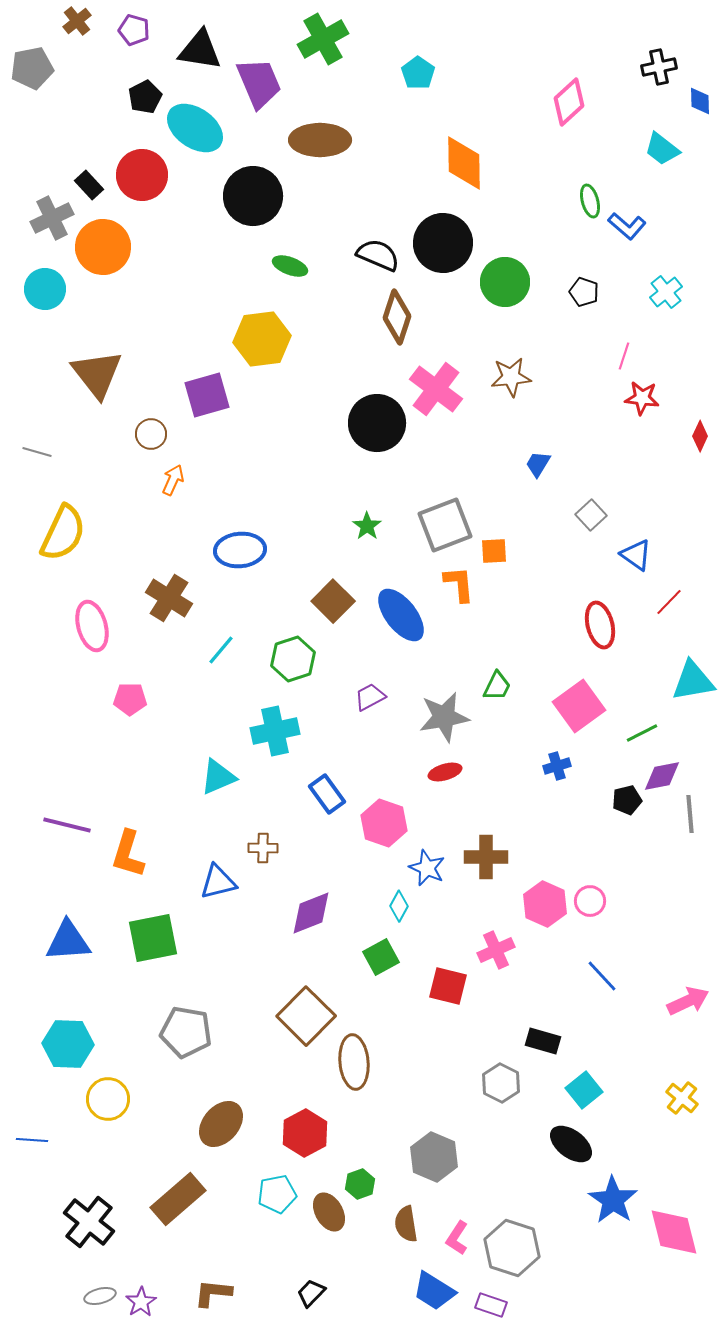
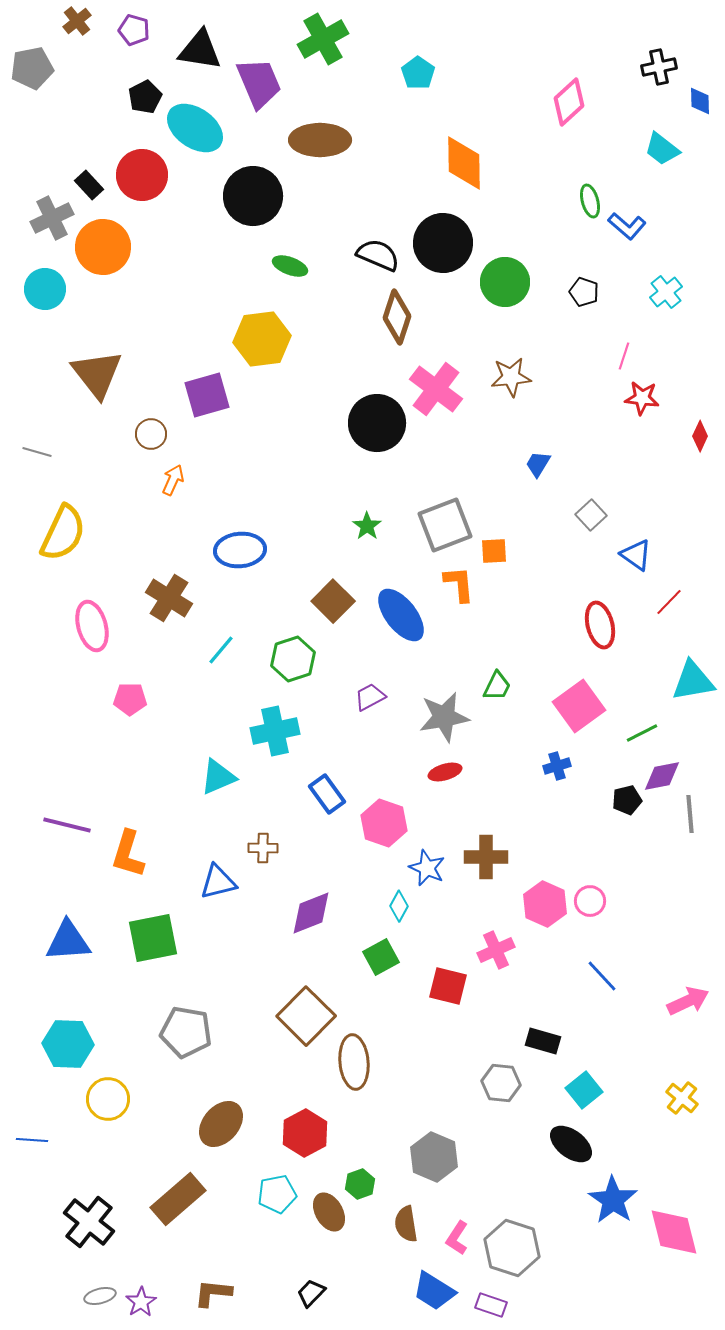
gray hexagon at (501, 1083): rotated 21 degrees counterclockwise
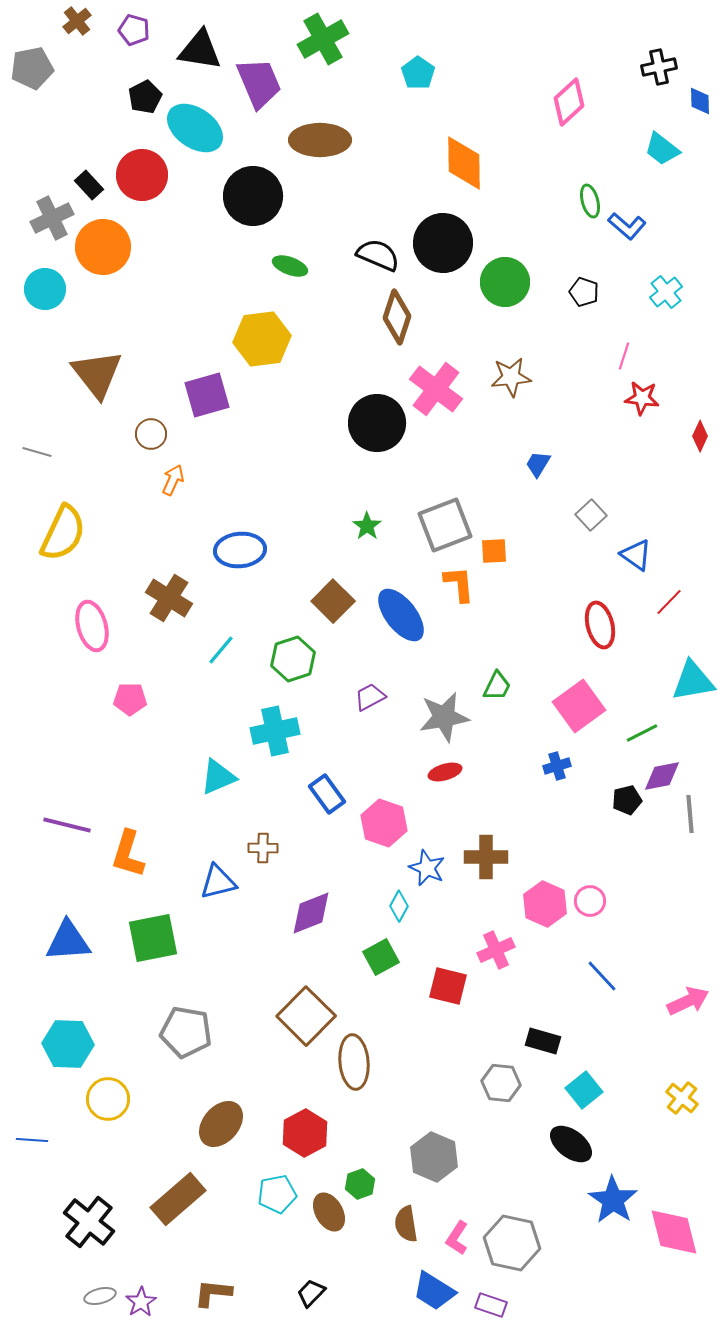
gray hexagon at (512, 1248): moved 5 px up; rotated 6 degrees counterclockwise
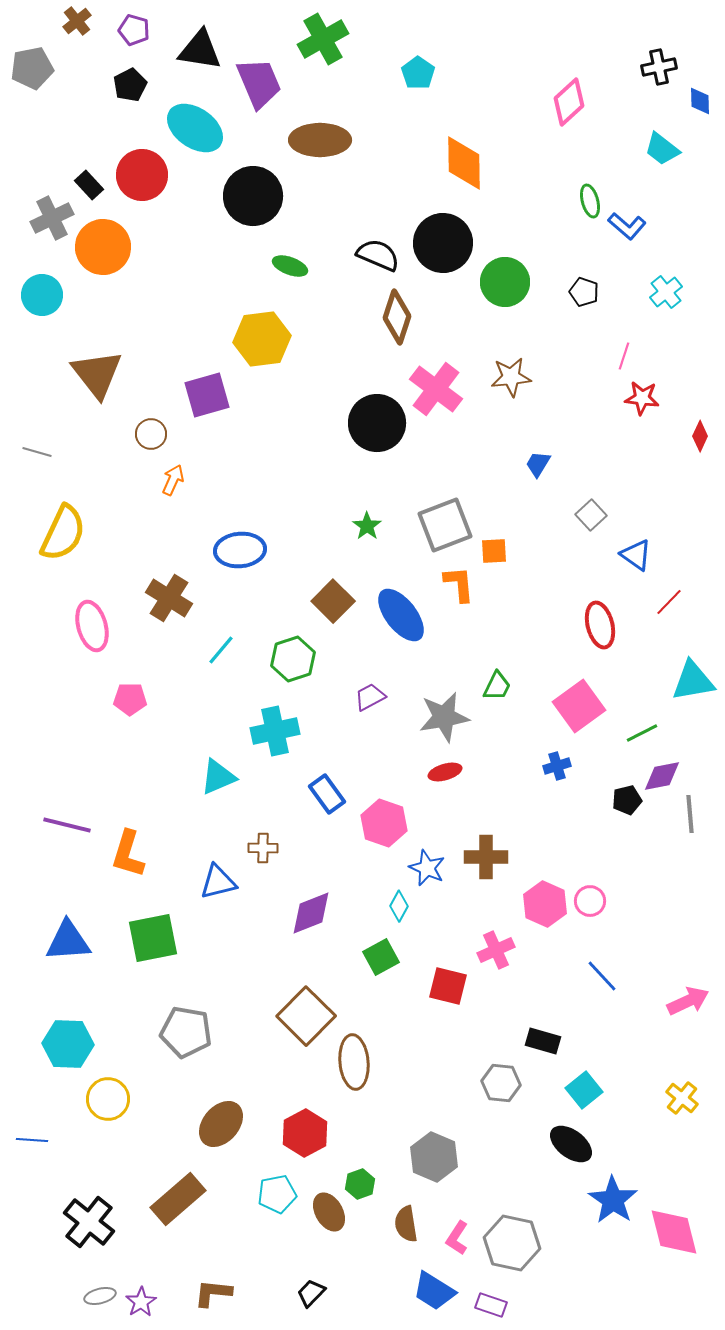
black pentagon at (145, 97): moved 15 px left, 12 px up
cyan circle at (45, 289): moved 3 px left, 6 px down
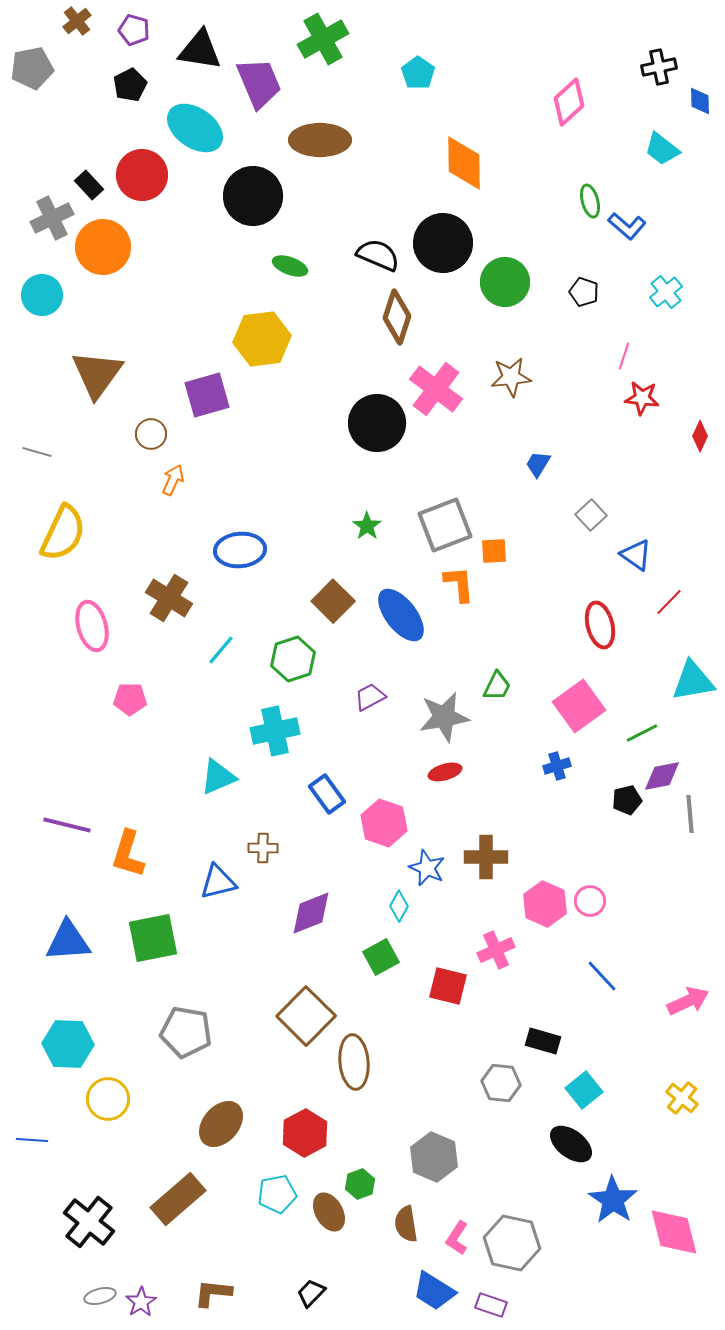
brown triangle at (97, 374): rotated 14 degrees clockwise
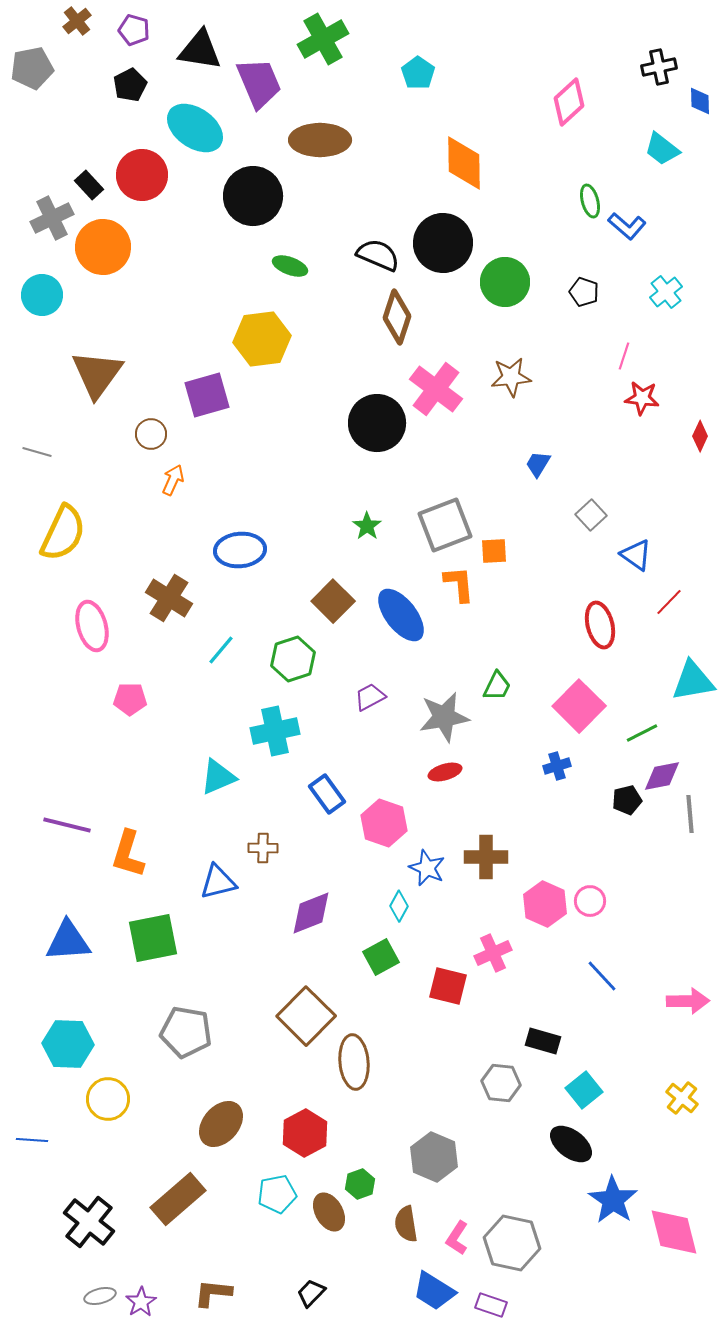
pink square at (579, 706): rotated 9 degrees counterclockwise
pink cross at (496, 950): moved 3 px left, 3 px down
pink arrow at (688, 1001): rotated 24 degrees clockwise
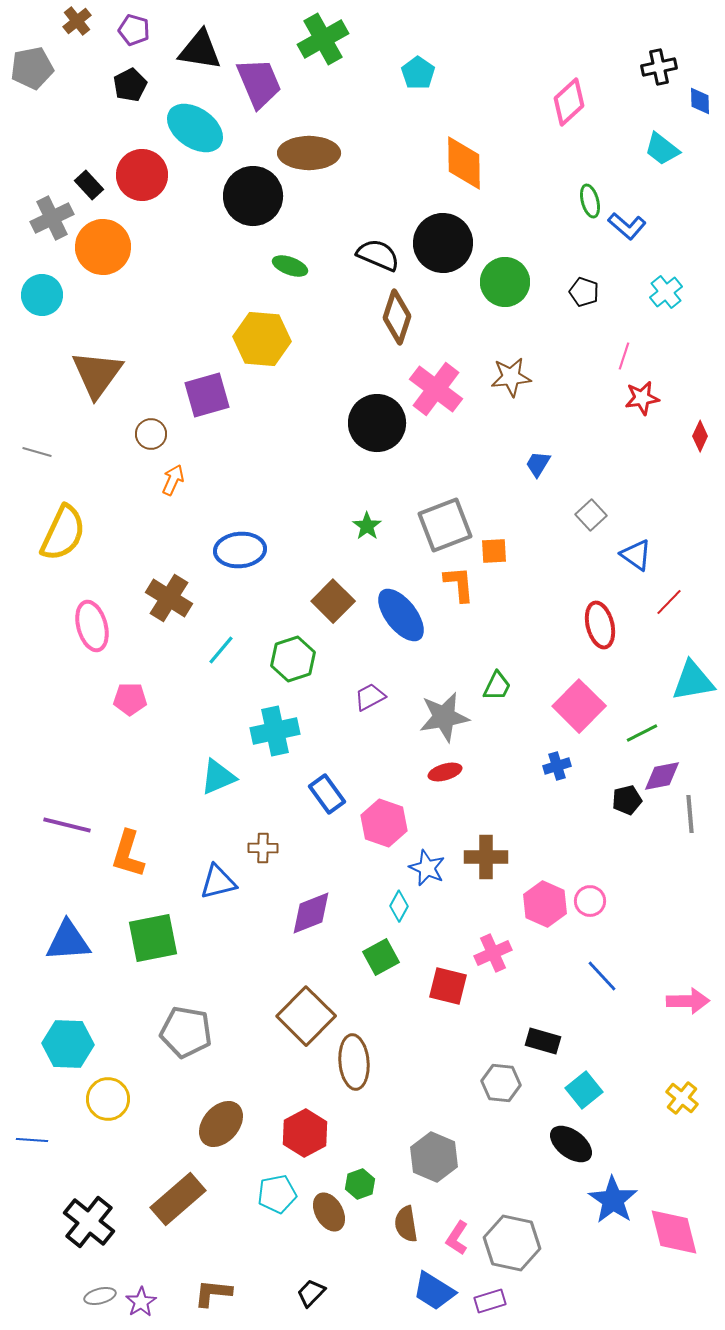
brown ellipse at (320, 140): moved 11 px left, 13 px down
yellow hexagon at (262, 339): rotated 12 degrees clockwise
red star at (642, 398): rotated 16 degrees counterclockwise
purple rectangle at (491, 1305): moved 1 px left, 4 px up; rotated 36 degrees counterclockwise
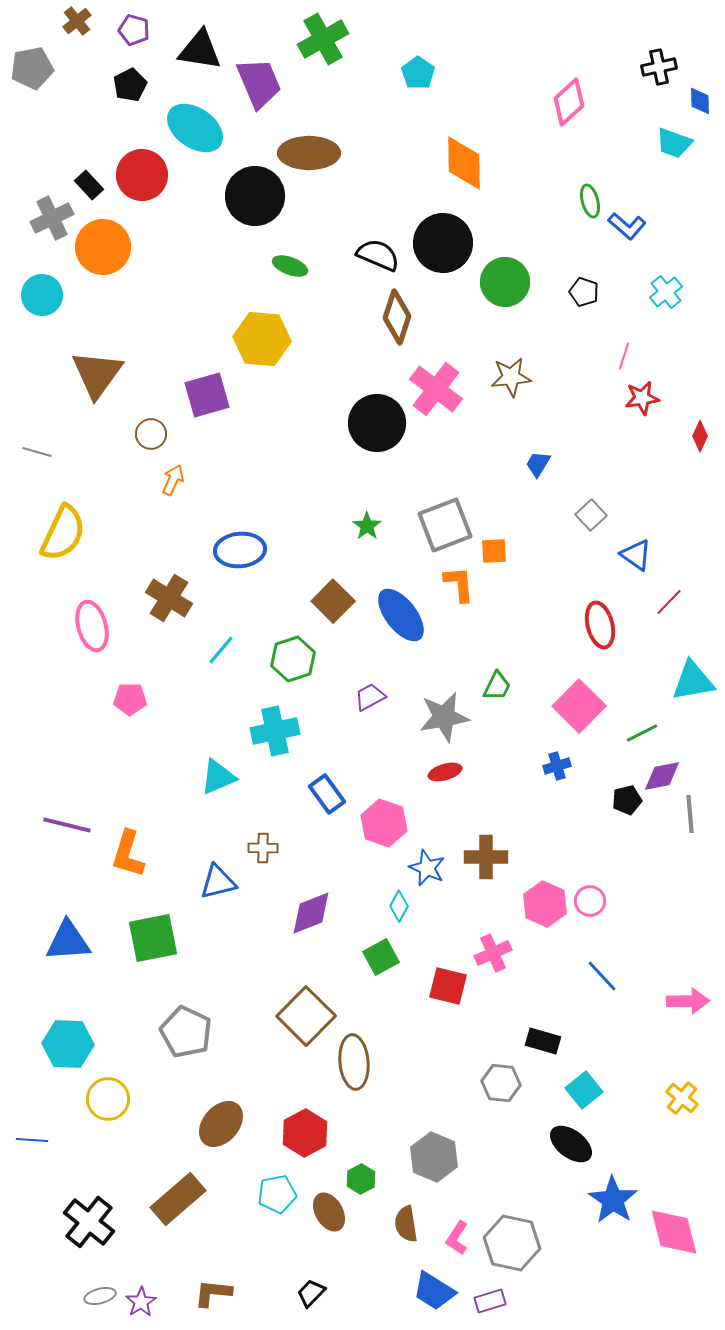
cyan trapezoid at (662, 149): moved 12 px right, 6 px up; rotated 18 degrees counterclockwise
black circle at (253, 196): moved 2 px right
gray pentagon at (186, 1032): rotated 15 degrees clockwise
green hexagon at (360, 1184): moved 1 px right, 5 px up; rotated 8 degrees counterclockwise
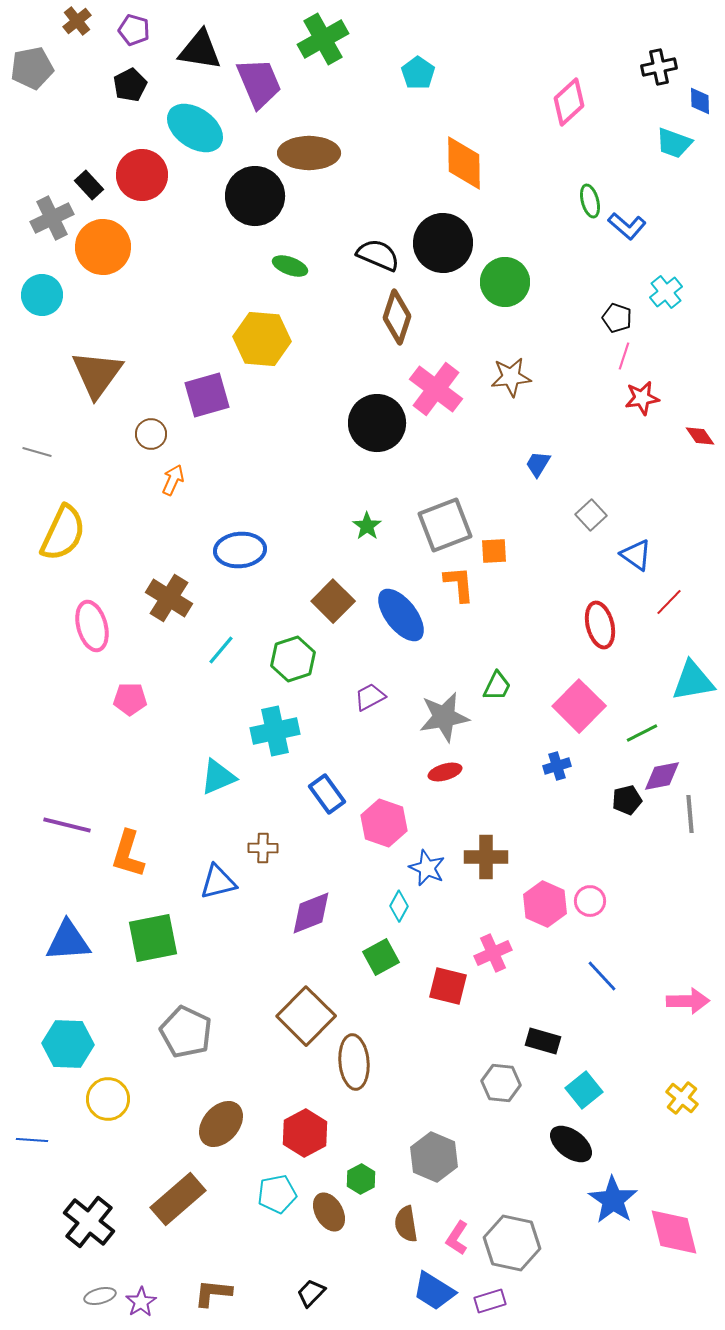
black pentagon at (584, 292): moved 33 px right, 26 px down
red diamond at (700, 436): rotated 60 degrees counterclockwise
